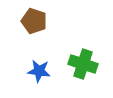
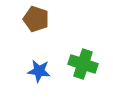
brown pentagon: moved 2 px right, 2 px up
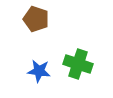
green cross: moved 5 px left
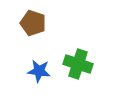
brown pentagon: moved 3 px left, 4 px down
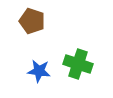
brown pentagon: moved 1 px left, 2 px up
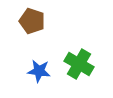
green cross: moved 1 px right; rotated 12 degrees clockwise
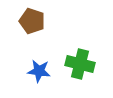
green cross: moved 1 px right; rotated 16 degrees counterclockwise
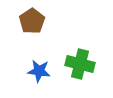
brown pentagon: rotated 20 degrees clockwise
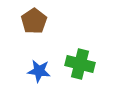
brown pentagon: moved 2 px right
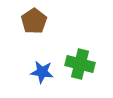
blue star: moved 3 px right, 1 px down
